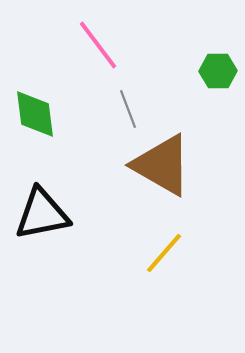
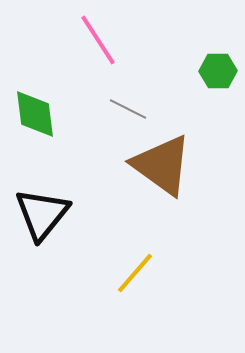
pink line: moved 5 px up; rotated 4 degrees clockwise
gray line: rotated 42 degrees counterclockwise
brown triangle: rotated 6 degrees clockwise
black triangle: rotated 40 degrees counterclockwise
yellow line: moved 29 px left, 20 px down
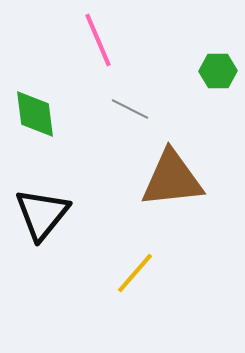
pink line: rotated 10 degrees clockwise
gray line: moved 2 px right
brown triangle: moved 10 px right, 14 px down; rotated 42 degrees counterclockwise
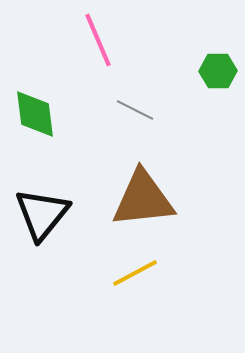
gray line: moved 5 px right, 1 px down
brown triangle: moved 29 px left, 20 px down
yellow line: rotated 21 degrees clockwise
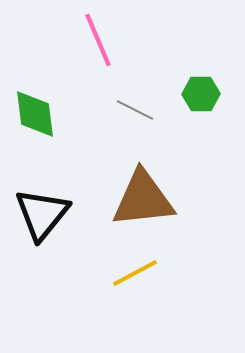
green hexagon: moved 17 px left, 23 px down
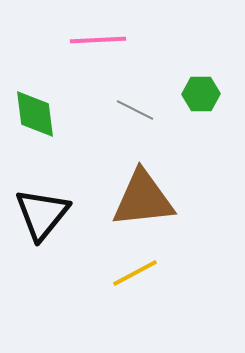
pink line: rotated 70 degrees counterclockwise
